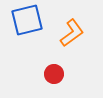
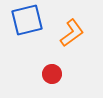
red circle: moved 2 px left
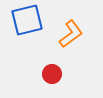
orange L-shape: moved 1 px left, 1 px down
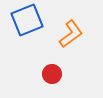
blue square: rotated 8 degrees counterclockwise
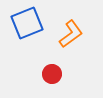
blue square: moved 3 px down
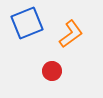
red circle: moved 3 px up
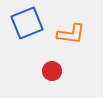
orange L-shape: rotated 44 degrees clockwise
